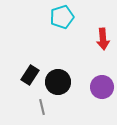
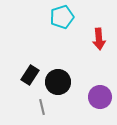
red arrow: moved 4 px left
purple circle: moved 2 px left, 10 px down
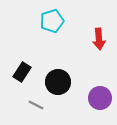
cyan pentagon: moved 10 px left, 4 px down
black rectangle: moved 8 px left, 3 px up
purple circle: moved 1 px down
gray line: moved 6 px left, 2 px up; rotated 49 degrees counterclockwise
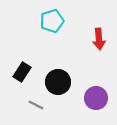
purple circle: moved 4 px left
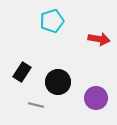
red arrow: rotated 75 degrees counterclockwise
gray line: rotated 14 degrees counterclockwise
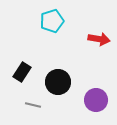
purple circle: moved 2 px down
gray line: moved 3 px left
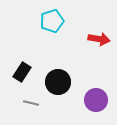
gray line: moved 2 px left, 2 px up
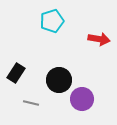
black rectangle: moved 6 px left, 1 px down
black circle: moved 1 px right, 2 px up
purple circle: moved 14 px left, 1 px up
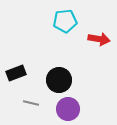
cyan pentagon: moved 13 px right; rotated 10 degrees clockwise
black rectangle: rotated 36 degrees clockwise
purple circle: moved 14 px left, 10 px down
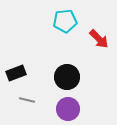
red arrow: rotated 35 degrees clockwise
black circle: moved 8 px right, 3 px up
gray line: moved 4 px left, 3 px up
